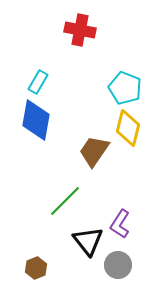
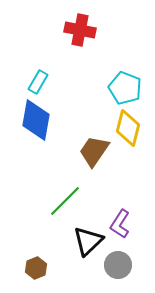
black triangle: rotated 24 degrees clockwise
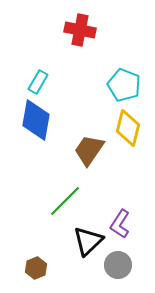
cyan pentagon: moved 1 px left, 3 px up
brown trapezoid: moved 5 px left, 1 px up
